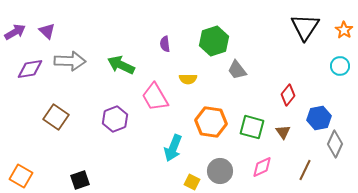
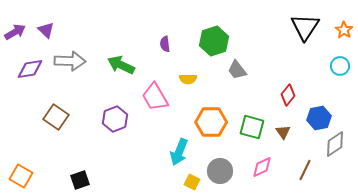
purple triangle: moved 1 px left, 1 px up
orange hexagon: rotated 8 degrees counterclockwise
gray diamond: rotated 32 degrees clockwise
cyan arrow: moved 6 px right, 4 px down
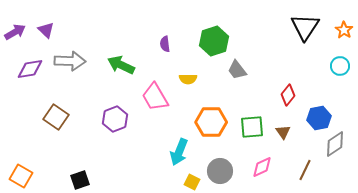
green square: rotated 20 degrees counterclockwise
